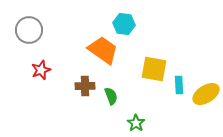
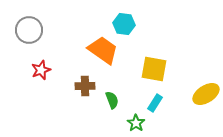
cyan rectangle: moved 24 px left, 18 px down; rotated 36 degrees clockwise
green semicircle: moved 1 px right, 4 px down
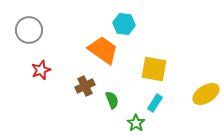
brown cross: rotated 24 degrees counterclockwise
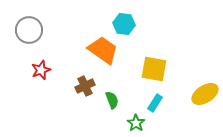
yellow ellipse: moved 1 px left
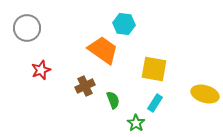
gray circle: moved 2 px left, 2 px up
yellow ellipse: rotated 48 degrees clockwise
green semicircle: moved 1 px right
